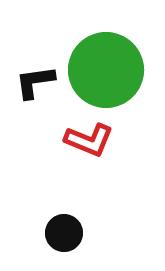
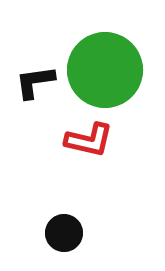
green circle: moved 1 px left
red L-shape: rotated 9 degrees counterclockwise
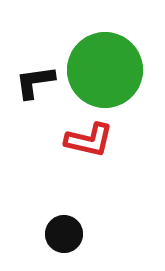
black circle: moved 1 px down
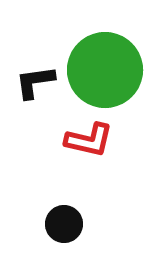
black circle: moved 10 px up
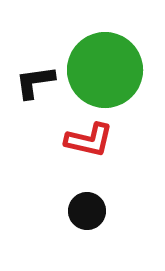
black circle: moved 23 px right, 13 px up
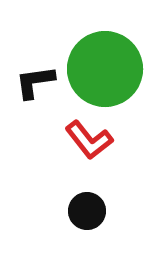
green circle: moved 1 px up
red L-shape: rotated 39 degrees clockwise
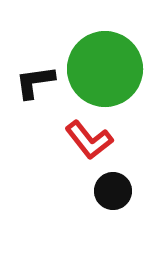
black circle: moved 26 px right, 20 px up
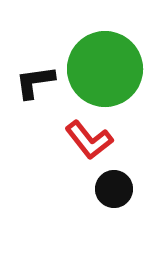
black circle: moved 1 px right, 2 px up
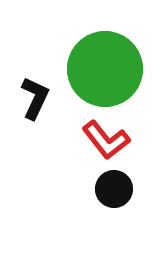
black L-shape: moved 16 px down; rotated 123 degrees clockwise
red L-shape: moved 17 px right
